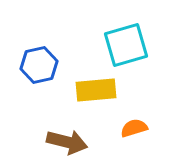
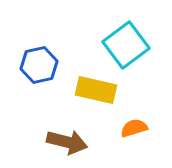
cyan square: rotated 21 degrees counterclockwise
yellow rectangle: rotated 18 degrees clockwise
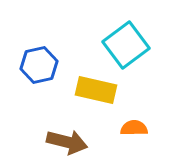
orange semicircle: rotated 16 degrees clockwise
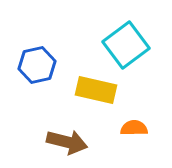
blue hexagon: moved 2 px left
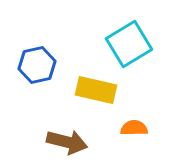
cyan square: moved 3 px right, 1 px up; rotated 6 degrees clockwise
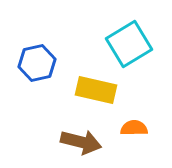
blue hexagon: moved 2 px up
brown arrow: moved 14 px right
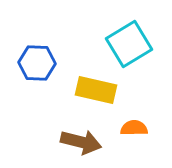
blue hexagon: rotated 15 degrees clockwise
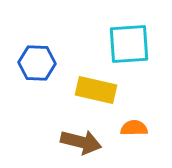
cyan square: rotated 27 degrees clockwise
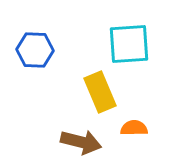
blue hexagon: moved 2 px left, 13 px up
yellow rectangle: moved 4 px right, 2 px down; rotated 54 degrees clockwise
